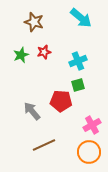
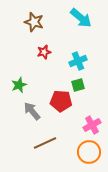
green star: moved 2 px left, 30 px down
brown line: moved 1 px right, 2 px up
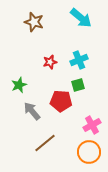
red star: moved 6 px right, 10 px down
cyan cross: moved 1 px right, 1 px up
brown line: rotated 15 degrees counterclockwise
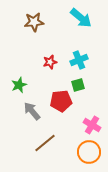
brown star: rotated 24 degrees counterclockwise
red pentagon: rotated 10 degrees counterclockwise
pink cross: rotated 30 degrees counterclockwise
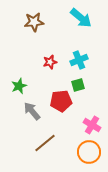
green star: moved 1 px down
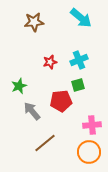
pink cross: rotated 36 degrees counterclockwise
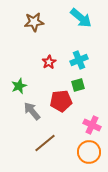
red star: moved 1 px left; rotated 16 degrees counterclockwise
pink cross: rotated 30 degrees clockwise
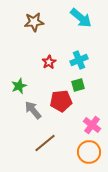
gray arrow: moved 1 px right, 1 px up
pink cross: rotated 12 degrees clockwise
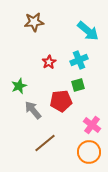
cyan arrow: moved 7 px right, 13 px down
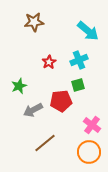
gray arrow: rotated 78 degrees counterclockwise
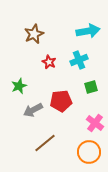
brown star: moved 12 px down; rotated 18 degrees counterclockwise
cyan arrow: rotated 50 degrees counterclockwise
red star: rotated 16 degrees counterclockwise
green square: moved 13 px right, 2 px down
pink cross: moved 3 px right, 2 px up
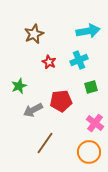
brown line: rotated 15 degrees counterclockwise
